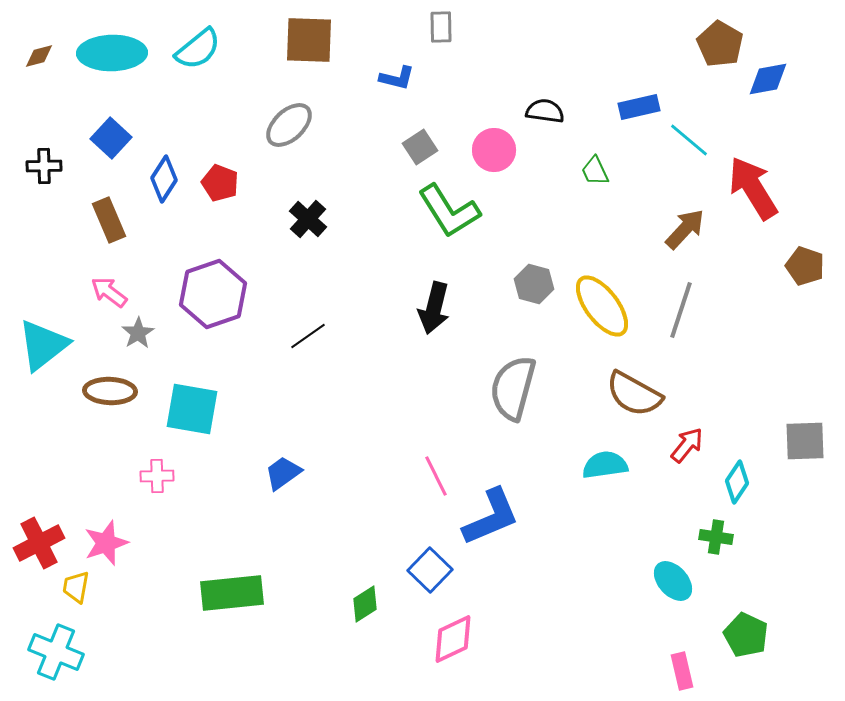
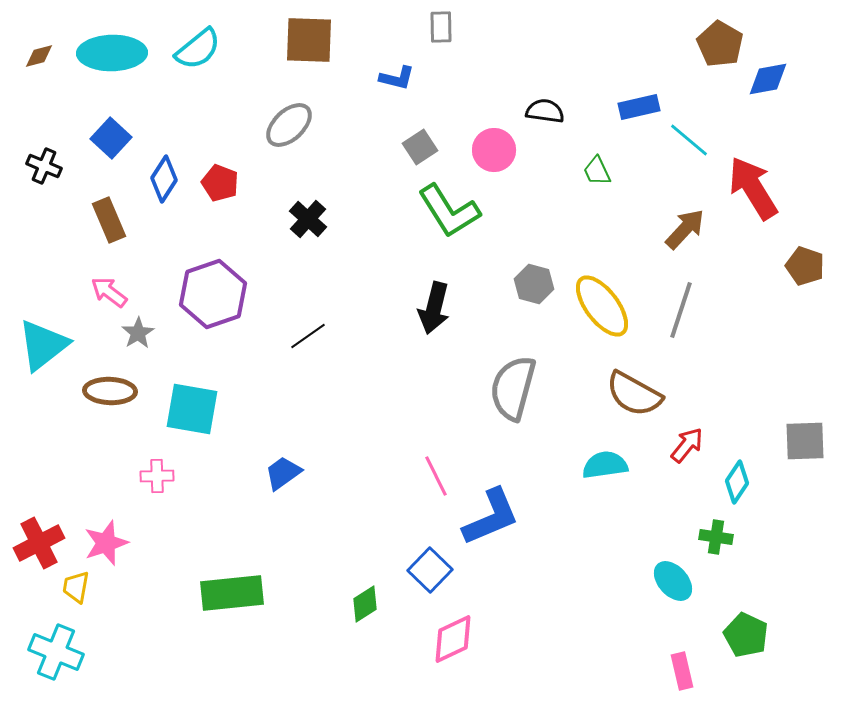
black cross at (44, 166): rotated 24 degrees clockwise
green trapezoid at (595, 171): moved 2 px right
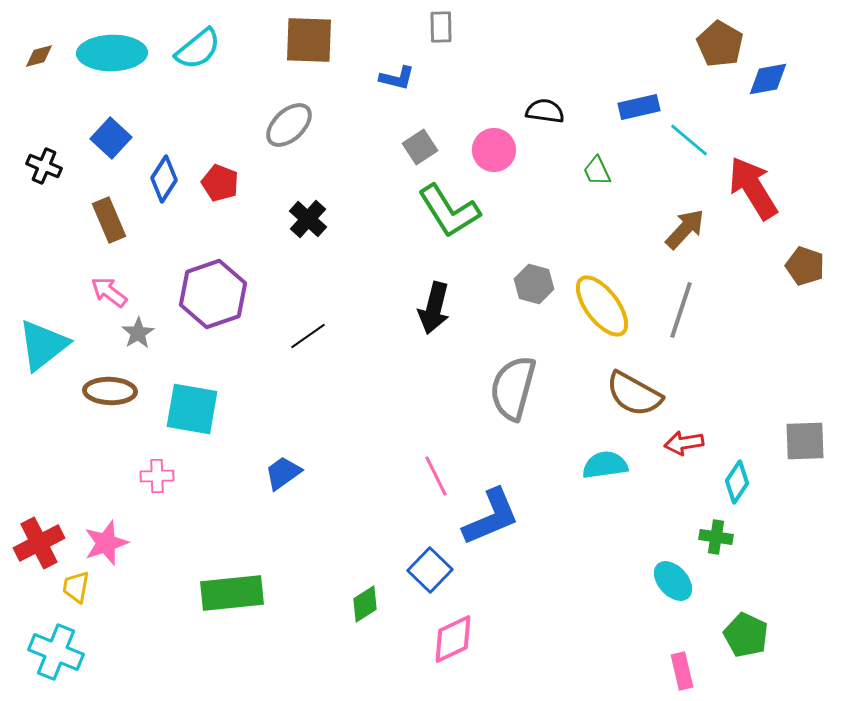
red arrow at (687, 445): moved 3 px left, 2 px up; rotated 138 degrees counterclockwise
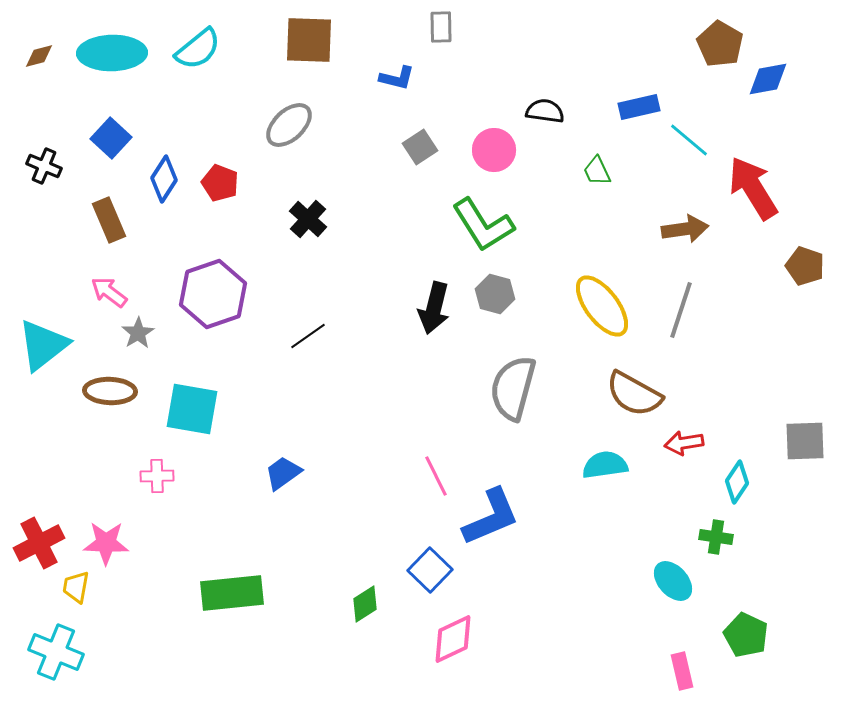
green L-shape at (449, 211): moved 34 px right, 14 px down
brown arrow at (685, 229): rotated 39 degrees clockwise
gray hexagon at (534, 284): moved 39 px left, 10 px down
pink star at (106, 543): rotated 21 degrees clockwise
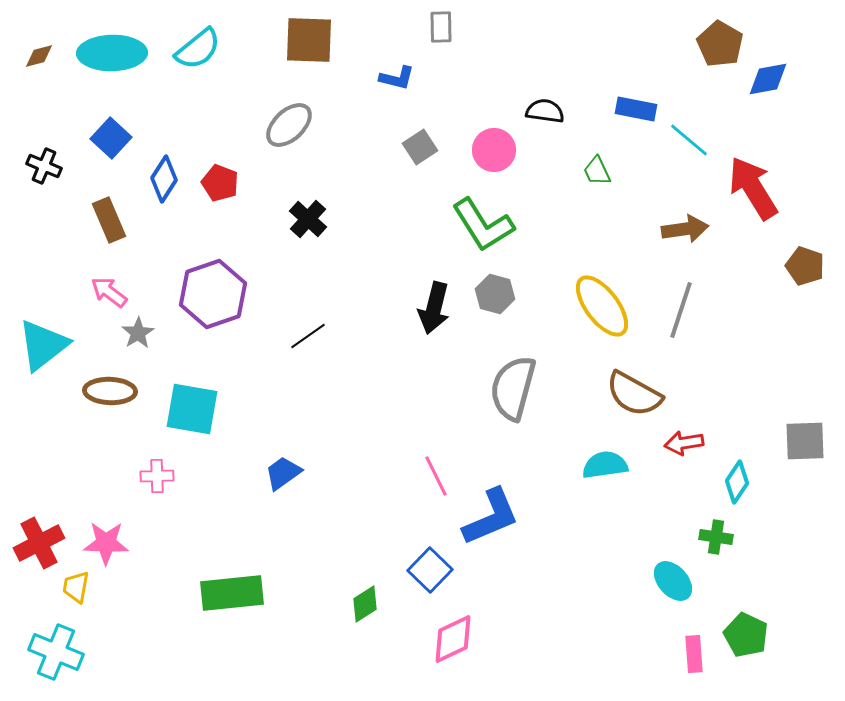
blue rectangle at (639, 107): moved 3 px left, 2 px down; rotated 24 degrees clockwise
pink rectangle at (682, 671): moved 12 px right, 17 px up; rotated 9 degrees clockwise
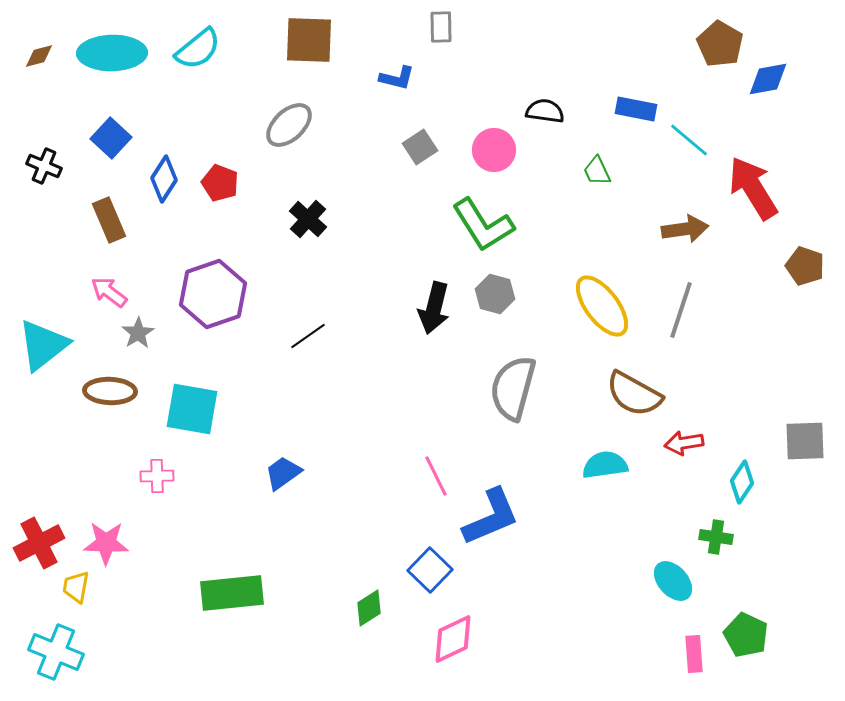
cyan diamond at (737, 482): moved 5 px right
green diamond at (365, 604): moved 4 px right, 4 px down
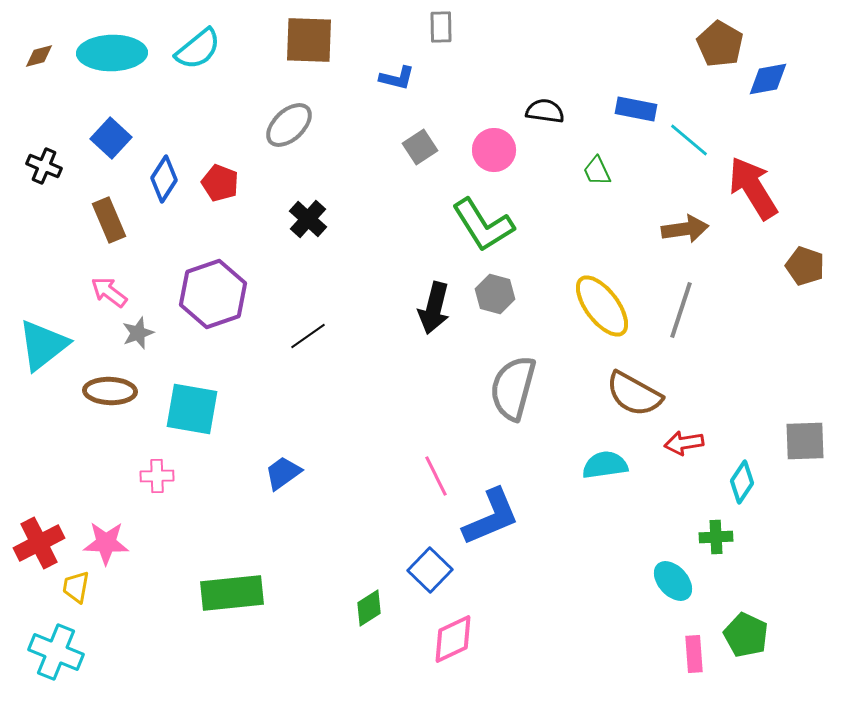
gray star at (138, 333): rotated 12 degrees clockwise
green cross at (716, 537): rotated 12 degrees counterclockwise
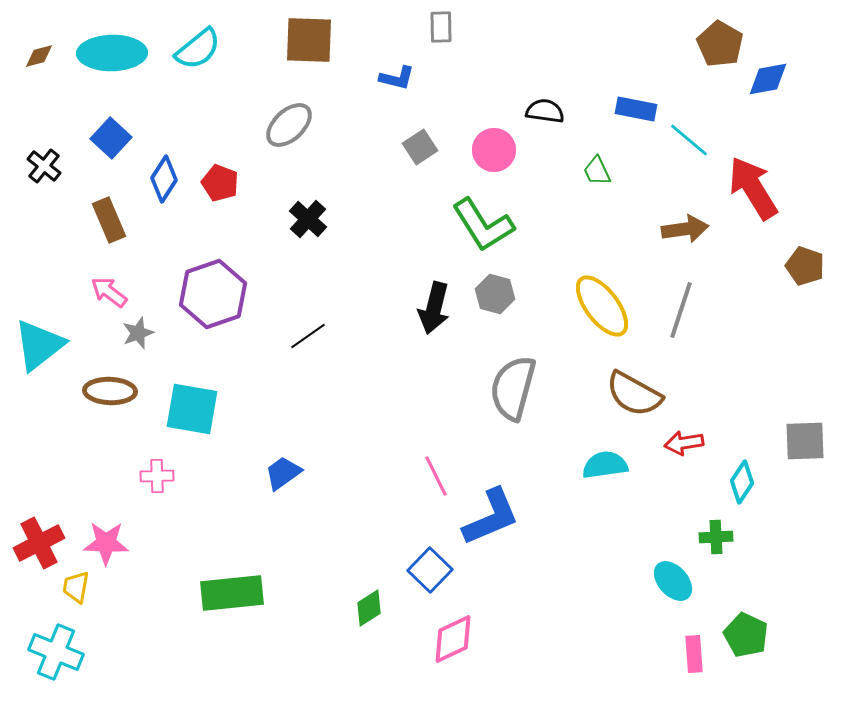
black cross at (44, 166): rotated 16 degrees clockwise
cyan triangle at (43, 345): moved 4 px left
